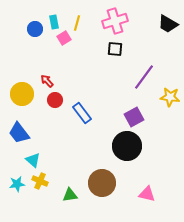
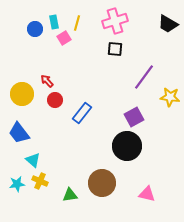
blue rectangle: rotated 75 degrees clockwise
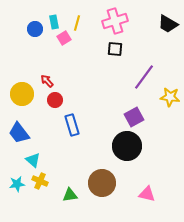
blue rectangle: moved 10 px left, 12 px down; rotated 55 degrees counterclockwise
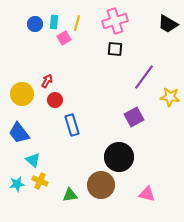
cyan rectangle: rotated 16 degrees clockwise
blue circle: moved 5 px up
red arrow: rotated 72 degrees clockwise
black circle: moved 8 px left, 11 px down
brown circle: moved 1 px left, 2 px down
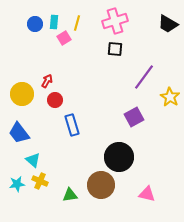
yellow star: rotated 24 degrees clockwise
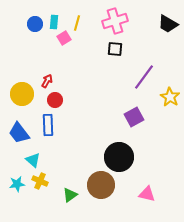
blue rectangle: moved 24 px left; rotated 15 degrees clockwise
green triangle: rotated 28 degrees counterclockwise
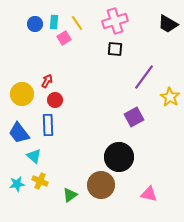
yellow line: rotated 49 degrees counterclockwise
cyan triangle: moved 1 px right, 4 px up
pink triangle: moved 2 px right
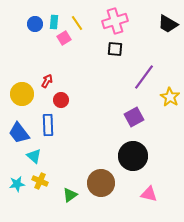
red circle: moved 6 px right
black circle: moved 14 px right, 1 px up
brown circle: moved 2 px up
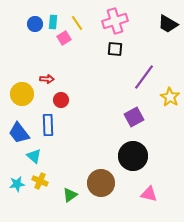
cyan rectangle: moved 1 px left
red arrow: moved 2 px up; rotated 64 degrees clockwise
